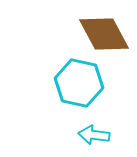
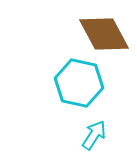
cyan arrow: rotated 116 degrees clockwise
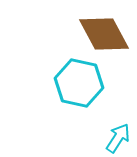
cyan arrow: moved 24 px right, 3 px down
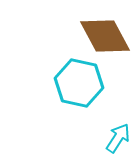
brown diamond: moved 1 px right, 2 px down
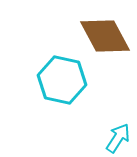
cyan hexagon: moved 17 px left, 3 px up
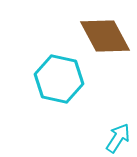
cyan hexagon: moved 3 px left, 1 px up
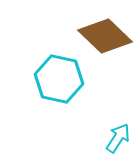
brown diamond: rotated 18 degrees counterclockwise
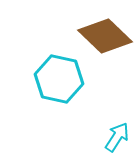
cyan arrow: moved 1 px left, 1 px up
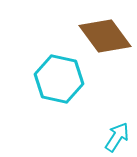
brown diamond: rotated 10 degrees clockwise
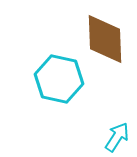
brown diamond: moved 3 px down; rotated 34 degrees clockwise
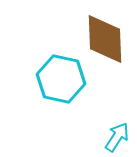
cyan hexagon: moved 2 px right
